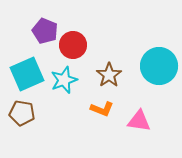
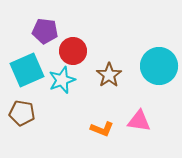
purple pentagon: rotated 15 degrees counterclockwise
red circle: moved 6 px down
cyan square: moved 4 px up
cyan star: moved 2 px left
orange L-shape: moved 20 px down
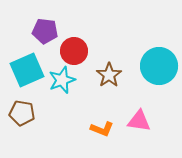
red circle: moved 1 px right
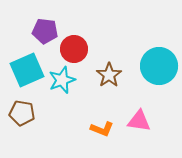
red circle: moved 2 px up
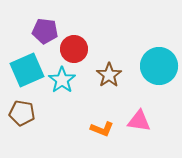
cyan star: rotated 16 degrees counterclockwise
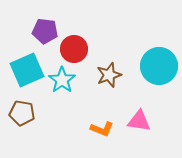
brown star: rotated 15 degrees clockwise
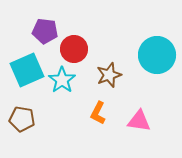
cyan circle: moved 2 px left, 11 px up
brown pentagon: moved 6 px down
orange L-shape: moved 4 px left, 16 px up; rotated 95 degrees clockwise
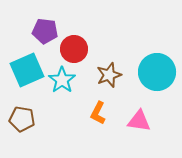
cyan circle: moved 17 px down
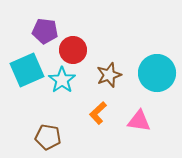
red circle: moved 1 px left, 1 px down
cyan circle: moved 1 px down
orange L-shape: rotated 20 degrees clockwise
brown pentagon: moved 26 px right, 18 px down
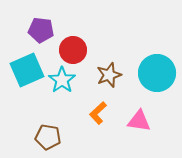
purple pentagon: moved 4 px left, 1 px up
